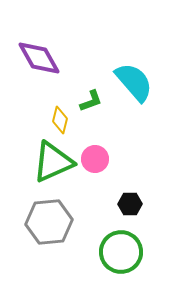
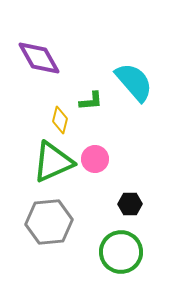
green L-shape: rotated 15 degrees clockwise
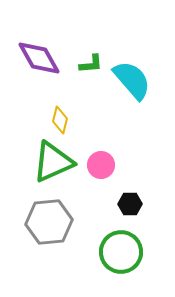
cyan semicircle: moved 2 px left, 2 px up
green L-shape: moved 37 px up
pink circle: moved 6 px right, 6 px down
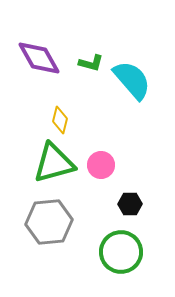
green L-shape: moved 1 px up; rotated 20 degrees clockwise
green triangle: moved 1 px right, 1 px down; rotated 9 degrees clockwise
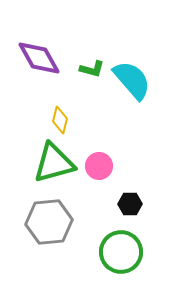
green L-shape: moved 1 px right, 6 px down
pink circle: moved 2 px left, 1 px down
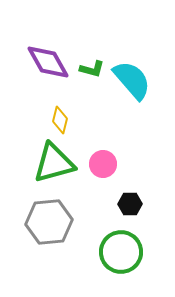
purple diamond: moved 9 px right, 4 px down
pink circle: moved 4 px right, 2 px up
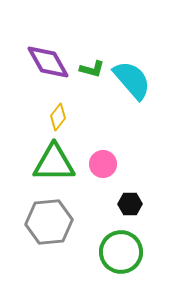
yellow diamond: moved 2 px left, 3 px up; rotated 24 degrees clockwise
green triangle: rotated 15 degrees clockwise
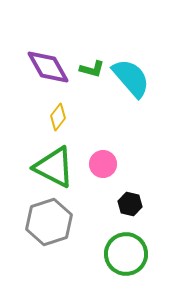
purple diamond: moved 5 px down
cyan semicircle: moved 1 px left, 2 px up
green triangle: moved 4 px down; rotated 27 degrees clockwise
black hexagon: rotated 15 degrees clockwise
gray hexagon: rotated 12 degrees counterclockwise
green circle: moved 5 px right, 2 px down
